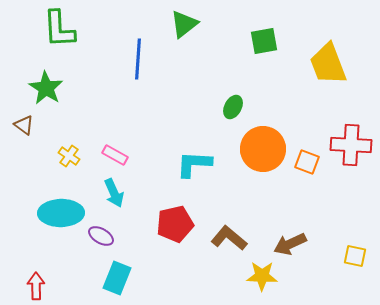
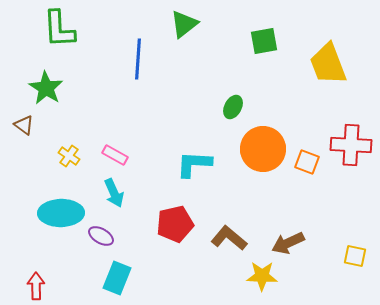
brown arrow: moved 2 px left, 1 px up
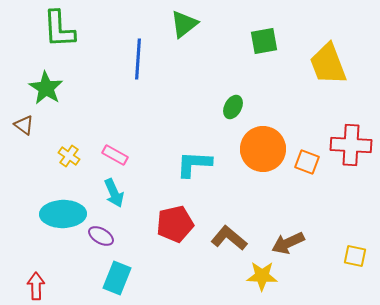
cyan ellipse: moved 2 px right, 1 px down
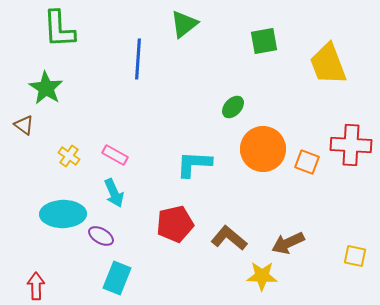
green ellipse: rotated 15 degrees clockwise
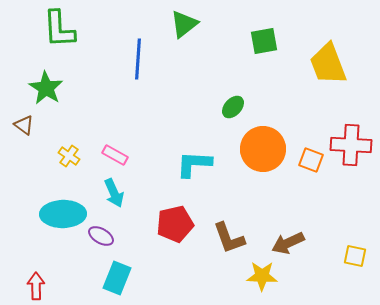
orange square: moved 4 px right, 2 px up
brown L-shape: rotated 150 degrees counterclockwise
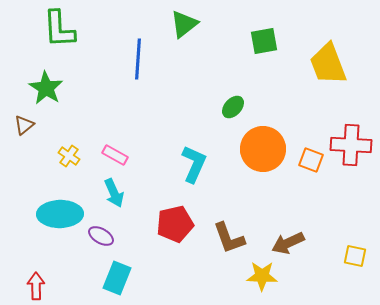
brown triangle: rotated 45 degrees clockwise
cyan L-shape: rotated 111 degrees clockwise
cyan ellipse: moved 3 px left
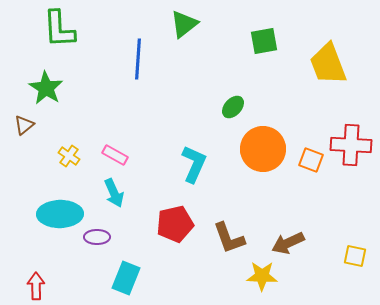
purple ellipse: moved 4 px left, 1 px down; rotated 30 degrees counterclockwise
cyan rectangle: moved 9 px right
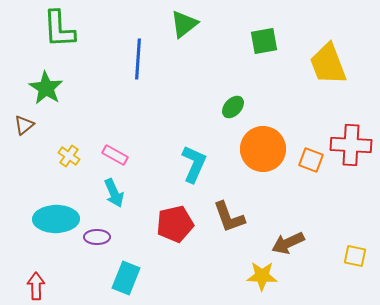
cyan ellipse: moved 4 px left, 5 px down
brown L-shape: moved 21 px up
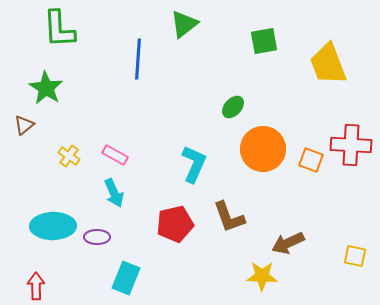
cyan ellipse: moved 3 px left, 7 px down
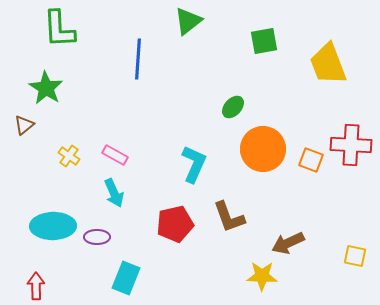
green triangle: moved 4 px right, 3 px up
